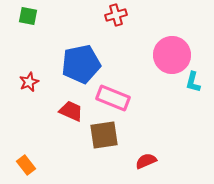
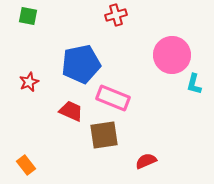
cyan L-shape: moved 1 px right, 2 px down
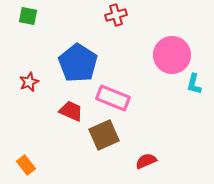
blue pentagon: moved 3 px left, 1 px up; rotated 27 degrees counterclockwise
brown square: rotated 16 degrees counterclockwise
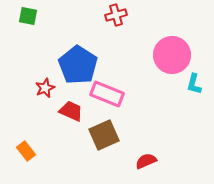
blue pentagon: moved 2 px down
red star: moved 16 px right, 6 px down
pink rectangle: moved 6 px left, 4 px up
orange rectangle: moved 14 px up
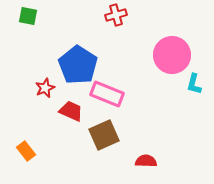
red semicircle: rotated 25 degrees clockwise
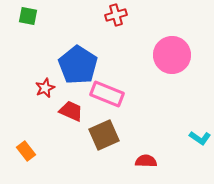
cyan L-shape: moved 6 px right, 54 px down; rotated 70 degrees counterclockwise
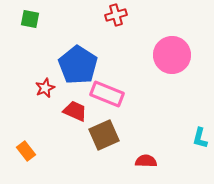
green square: moved 2 px right, 3 px down
red trapezoid: moved 4 px right
cyan L-shape: rotated 70 degrees clockwise
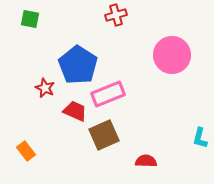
red star: rotated 24 degrees counterclockwise
pink rectangle: moved 1 px right; rotated 44 degrees counterclockwise
